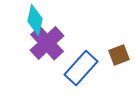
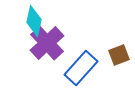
cyan diamond: moved 1 px left, 1 px down
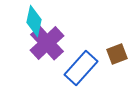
brown square: moved 2 px left, 1 px up
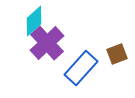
cyan diamond: rotated 36 degrees clockwise
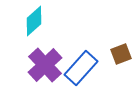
purple cross: moved 2 px left, 22 px down
brown square: moved 4 px right
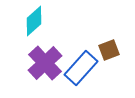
brown square: moved 12 px left, 4 px up
purple cross: moved 2 px up
